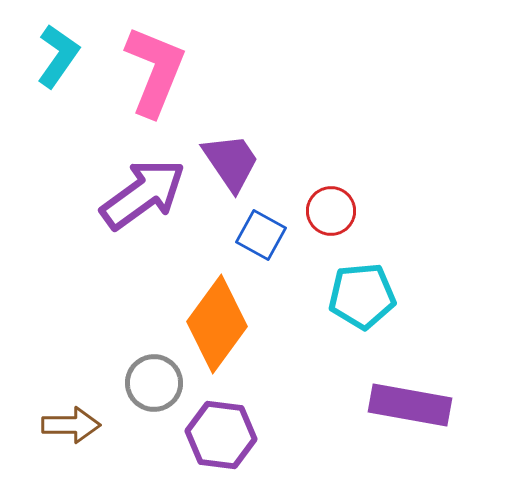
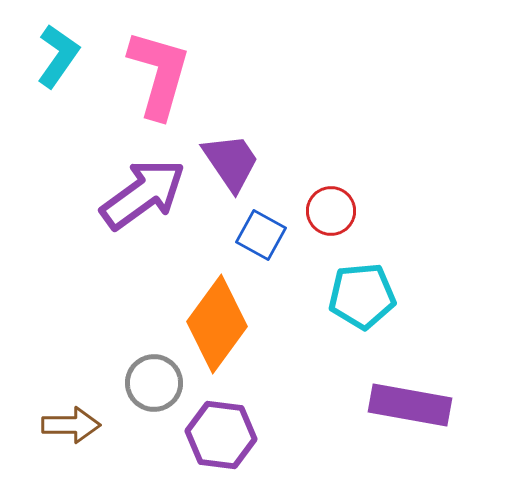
pink L-shape: moved 4 px right, 3 px down; rotated 6 degrees counterclockwise
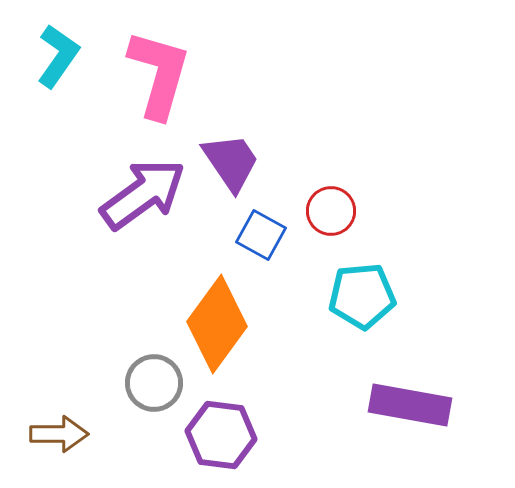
brown arrow: moved 12 px left, 9 px down
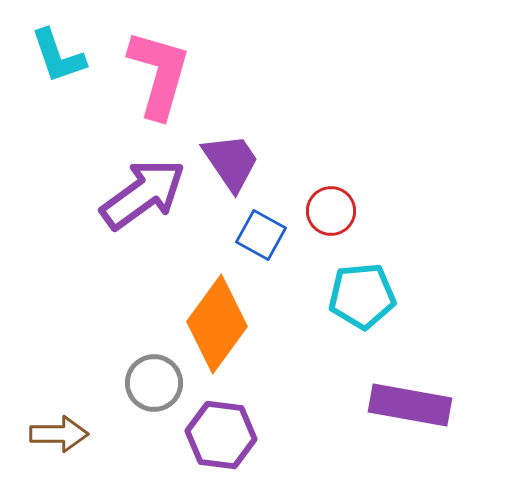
cyan L-shape: rotated 126 degrees clockwise
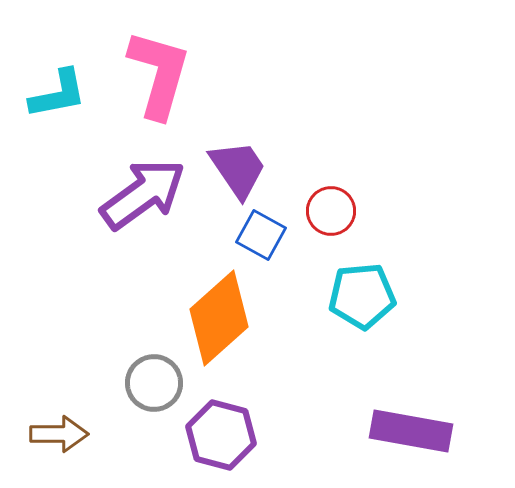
cyan L-shape: moved 38 px down; rotated 82 degrees counterclockwise
purple trapezoid: moved 7 px right, 7 px down
orange diamond: moved 2 px right, 6 px up; rotated 12 degrees clockwise
purple rectangle: moved 1 px right, 26 px down
purple hexagon: rotated 8 degrees clockwise
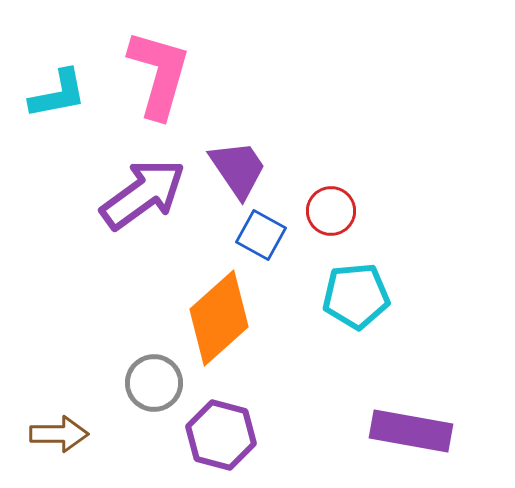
cyan pentagon: moved 6 px left
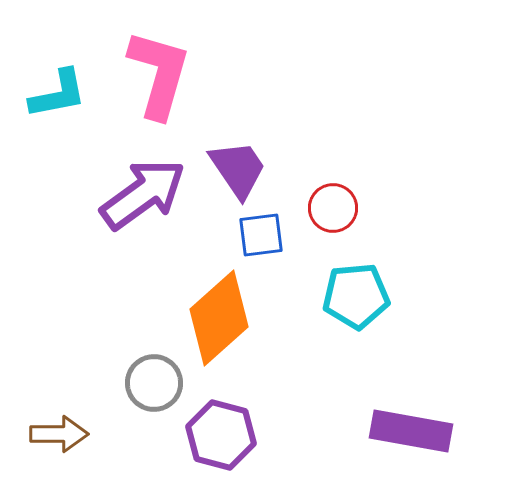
red circle: moved 2 px right, 3 px up
blue square: rotated 36 degrees counterclockwise
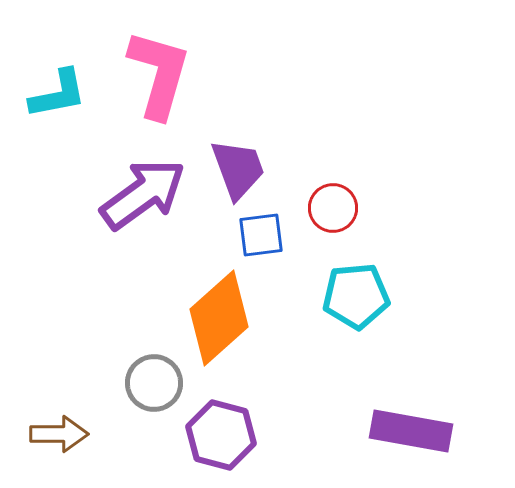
purple trapezoid: rotated 14 degrees clockwise
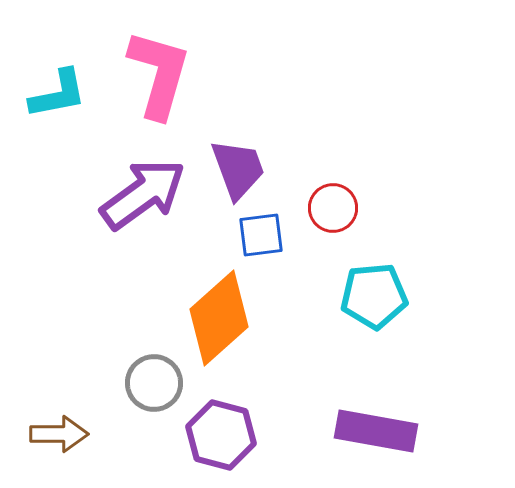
cyan pentagon: moved 18 px right
purple rectangle: moved 35 px left
